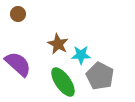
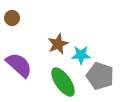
brown circle: moved 6 px left, 4 px down
brown star: rotated 20 degrees clockwise
purple semicircle: moved 1 px right, 1 px down
gray pentagon: rotated 8 degrees counterclockwise
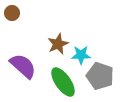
brown circle: moved 5 px up
purple semicircle: moved 4 px right, 1 px down
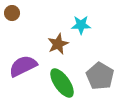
cyan star: moved 30 px up
purple semicircle: rotated 68 degrees counterclockwise
gray pentagon: rotated 12 degrees clockwise
green ellipse: moved 1 px left, 1 px down
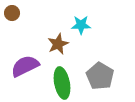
purple semicircle: moved 2 px right
green ellipse: rotated 24 degrees clockwise
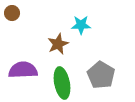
purple semicircle: moved 2 px left, 4 px down; rotated 24 degrees clockwise
gray pentagon: moved 1 px right, 1 px up
